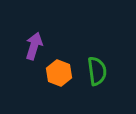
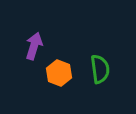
green semicircle: moved 3 px right, 2 px up
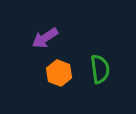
purple arrow: moved 11 px right, 8 px up; rotated 140 degrees counterclockwise
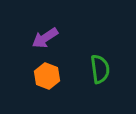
orange hexagon: moved 12 px left, 3 px down
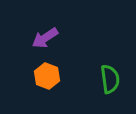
green semicircle: moved 10 px right, 10 px down
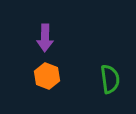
purple arrow: rotated 56 degrees counterclockwise
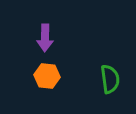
orange hexagon: rotated 15 degrees counterclockwise
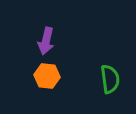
purple arrow: moved 1 px right, 3 px down; rotated 12 degrees clockwise
